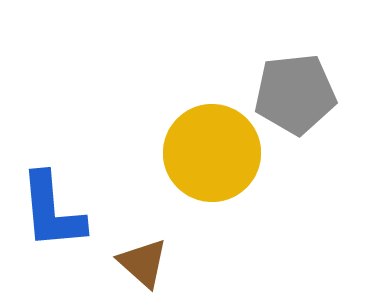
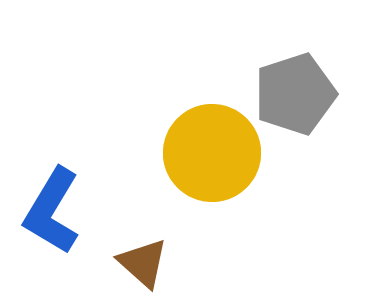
gray pentagon: rotated 12 degrees counterclockwise
blue L-shape: rotated 36 degrees clockwise
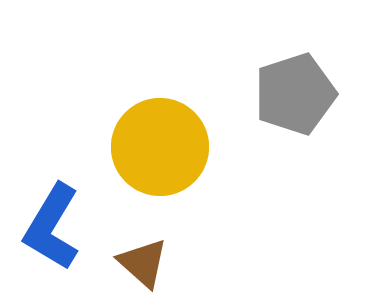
yellow circle: moved 52 px left, 6 px up
blue L-shape: moved 16 px down
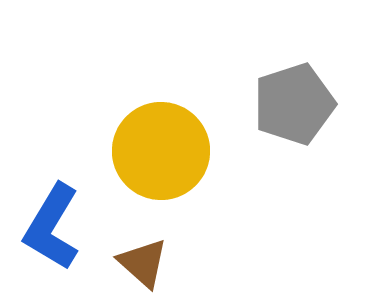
gray pentagon: moved 1 px left, 10 px down
yellow circle: moved 1 px right, 4 px down
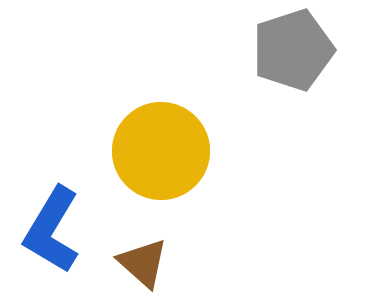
gray pentagon: moved 1 px left, 54 px up
blue L-shape: moved 3 px down
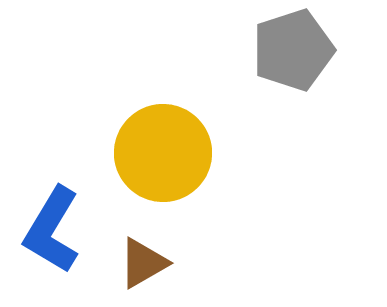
yellow circle: moved 2 px right, 2 px down
brown triangle: rotated 48 degrees clockwise
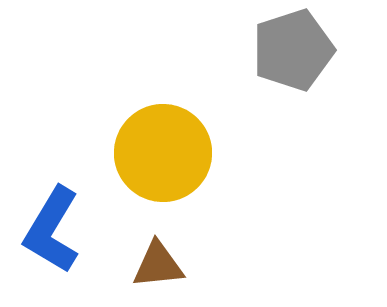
brown triangle: moved 15 px right, 2 px down; rotated 24 degrees clockwise
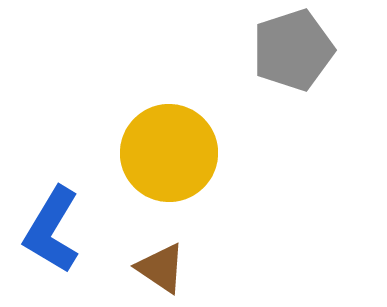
yellow circle: moved 6 px right
brown triangle: moved 3 px right, 3 px down; rotated 40 degrees clockwise
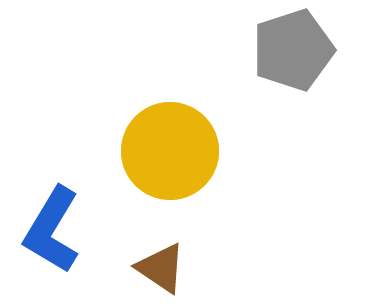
yellow circle: moved 1 px right, 2 px up
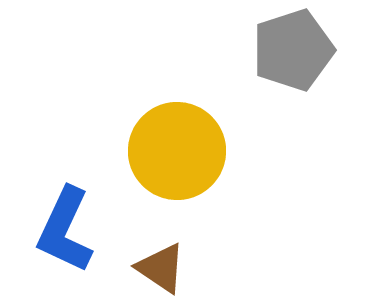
yellow circle: moved 7 px right
blue L-shape: moved 13 px right; rotated 6 degrees counterclockwise
